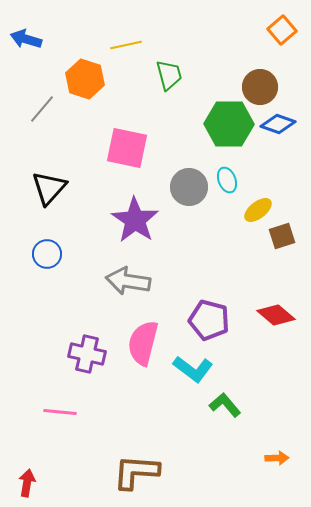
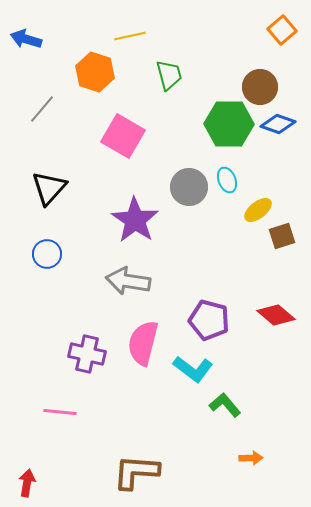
yellow line: moved 4 px right, 9 px up
orange hexagon: moved 10 px right, 7 px up
pink square: moved 4 px left, 12 px up; rotated 18 degrees clockwise
orange arrow: moved 26 px left
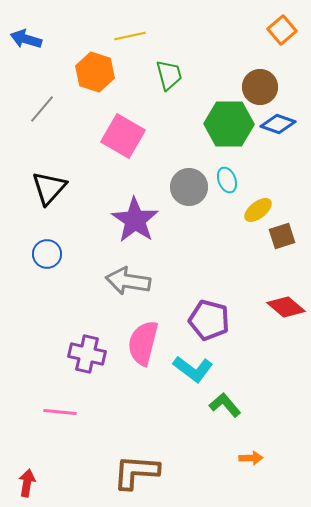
red diamond: moved 10 px right, 8 px up
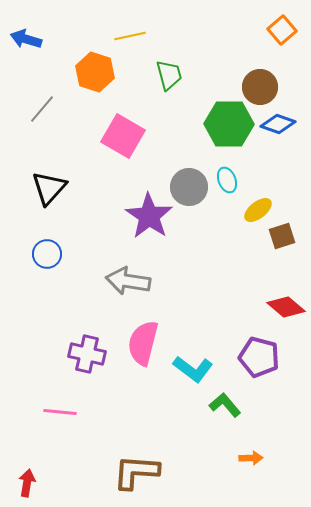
purple star: moved 14 px right, 4 px up
purple pentagon: moved 50 px right, 37 px down
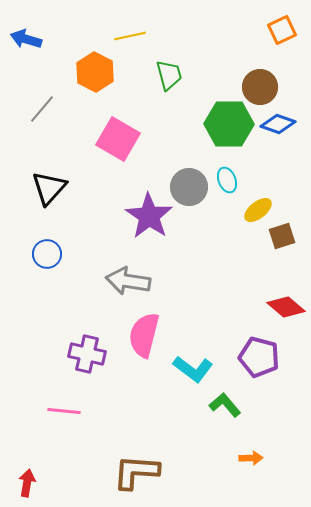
orange square: rotated 16 degrees clockwise
orange hexagon: rotated 9 degrees clockwise
pink square: moved 5 px left, 3 px down
pink semicircle: moved 1 px right, 8 px up
pink line: moved 4 px right, 1 px up
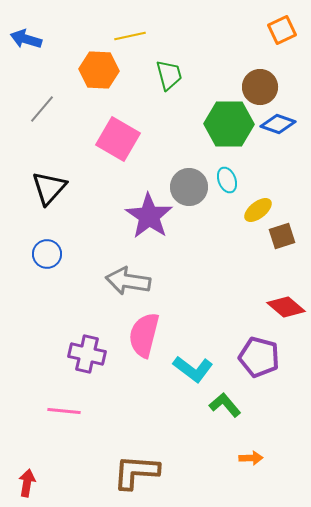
orange hexagon: moved 4 px right, 2 px up; rotated 24 degrees counterclockwise
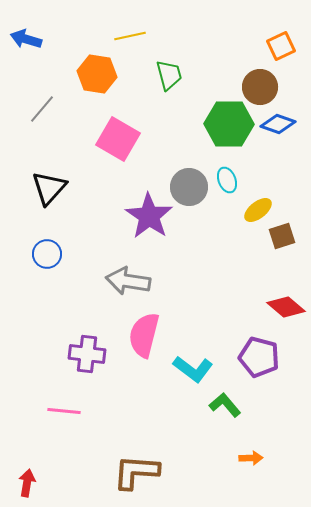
orange square: moved 1 px left, 16 px down
orange hexagon: moved 2 px left, 4 px down; rotated 6 degrees clockwise
purple cross: rotated 6 degrees counterclockwise
